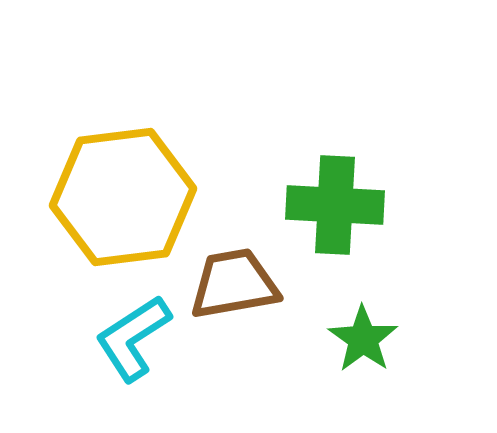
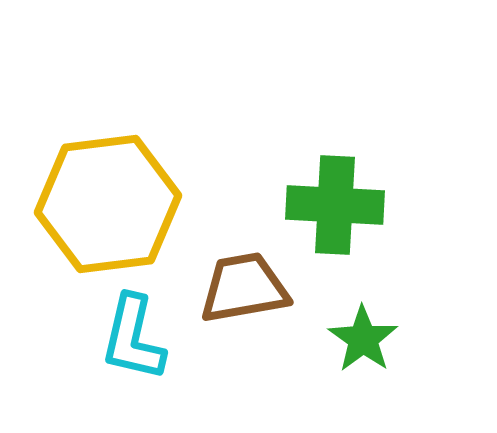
yellow hexagon: moved 15 px left, 7 px down
brown trapezoid: moved 10 px right, 4 px down
cyan L-shape: rotated 44 degrees counterclockwise
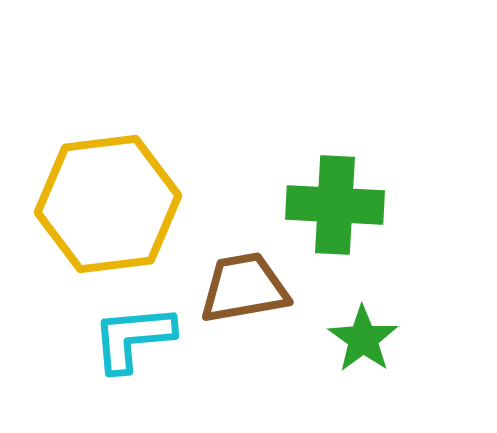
cyan L-shape: rotated 72 degrees clockwise
